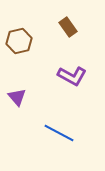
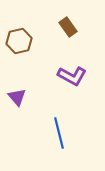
blue line: rotated 48 degrees clockwise
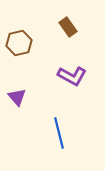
brown hexagon: moved 2 px down
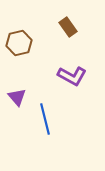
blue line: moved 14 px left, 14 px up
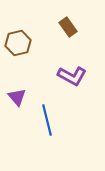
brown hexagon: moved 1 px left
blue line: moved 2 px right, 1 px down
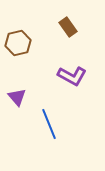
blue line: moved 2 px right, 4 px down; rotated 8 degrees counterclockwise
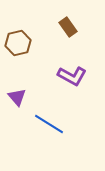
blue line: rotated 36 degrees counterclockwise
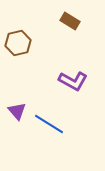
brown rectangle: moved 2 px right, 6 px up; rotated 24 degrees counterclockwise
purple L-shape: moved 1 px right, 5 px down
purple triangle: moved 14 px down
